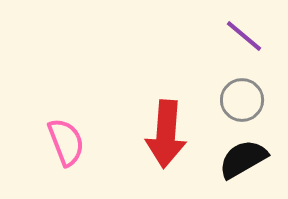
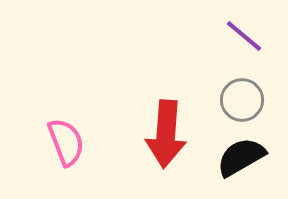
black semicircle: moved 2 px left, 2 px up
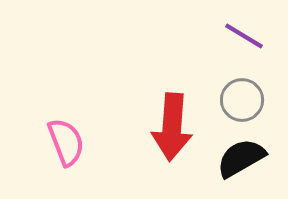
purple line: rotated 9 degrees counterclockwise
red arrow: moved 6 px right, 7 px up
black semicircle: moved 1 px down
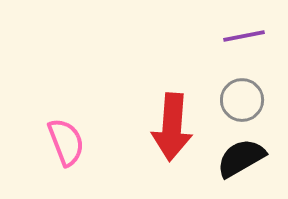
purple line: rotated 42 degrees counterclockwise
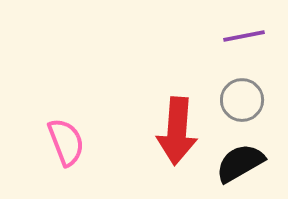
red arrow: moved 5 px right, 4 px down
black semicircle: moved 1 px left, 5 px down
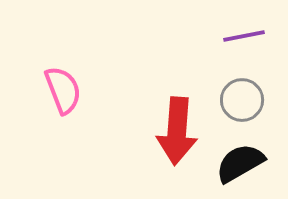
pink semicircle: moved 3 px left, 52 px up
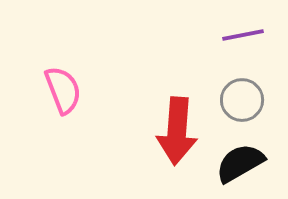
purple line: moved 1 px left, 1 px up
